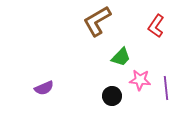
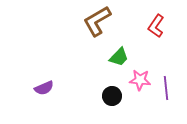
green trapezoid: moved 2 px left
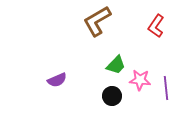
green trapezoid: moved 3 px left, 8 px down
purple semicircle: moved 13 px right, 8 px up
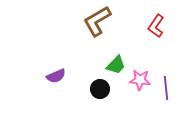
purple semicircle: moved 1 px left, 4 px up
black circle: moved 12 px left, 7 px up
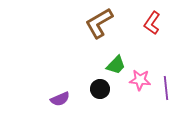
brown L-shape: moved 2 px right, 2 px down
red L-shape: moved 4 px left, 3 px up
purple semicircle: moved 4 px right, 23 px down
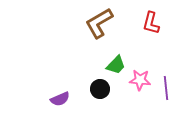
red L-shape: moved 1 px left; rotated 20 degrees counterclockwise
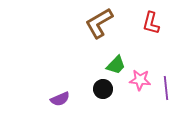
black circle: moved 3 px right
